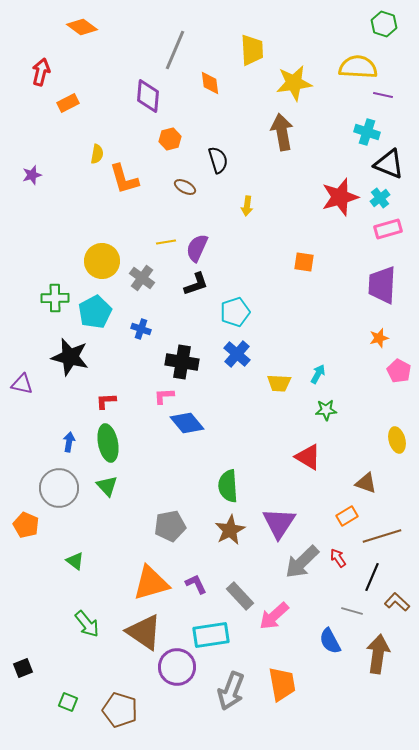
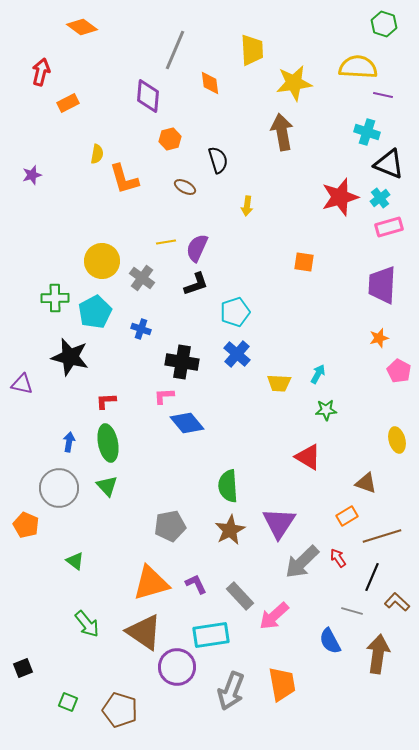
pink rectangle at (388, 229): moved 1 px right, 2 px up
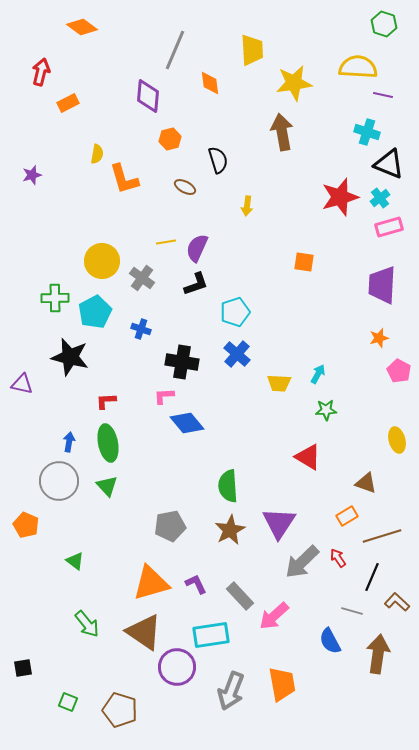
gray circle at (59, 488): moved 7 px up
black square at (23, 668): rotated 12 degrees clockwise
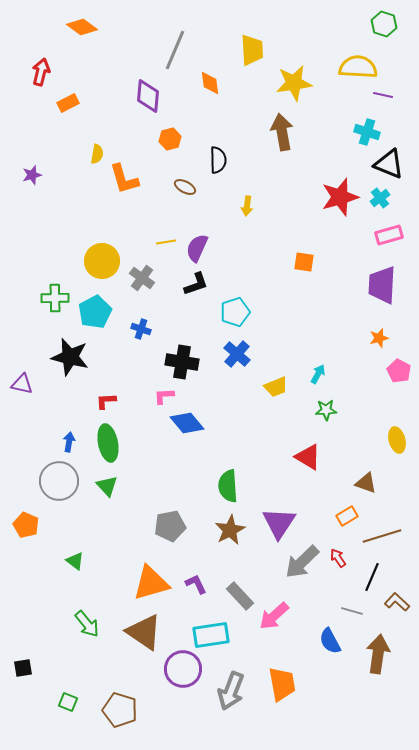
black semicircle at (218, 160): rotated 16 degrees clockwise
pink rectangle at (389, 227): moved 8 px down
yellow trapezoid at (279, 383): moved 3 px left, 4 px down; rotated 25 degrees counterclockwise
purple circle at (177, 667): moved 6 px right, 2 px down
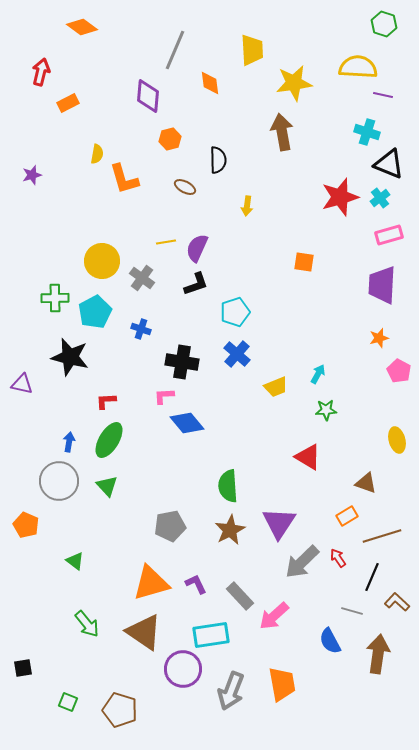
green ellipse at (108, 443): moved 1 px right, 3 px up; rotated 42 degrees clockwise
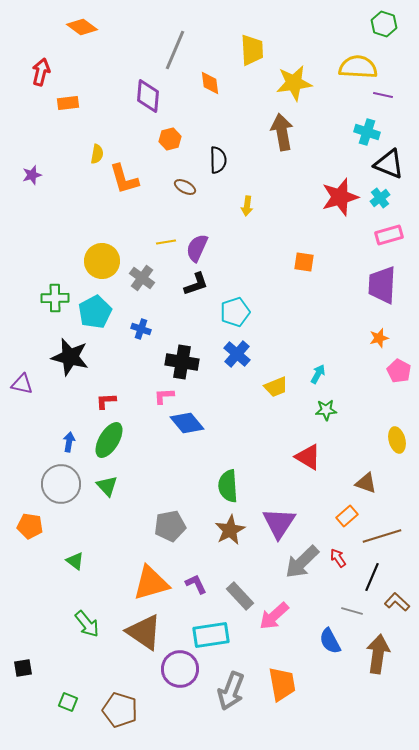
orange rectangle at (68, 103): rotated 20 degrees clockwise
gray circle at (59, 481): moved 2 px right, 3 px down
orange rectangle at (347, 516): rotated 10 degrees counterclockwise
orange pentagon at (26, 525): moved 4 px right, 1 px down; rotated 15 degrees counterclockwise
purple circle at (183, 669): moved 3 px left
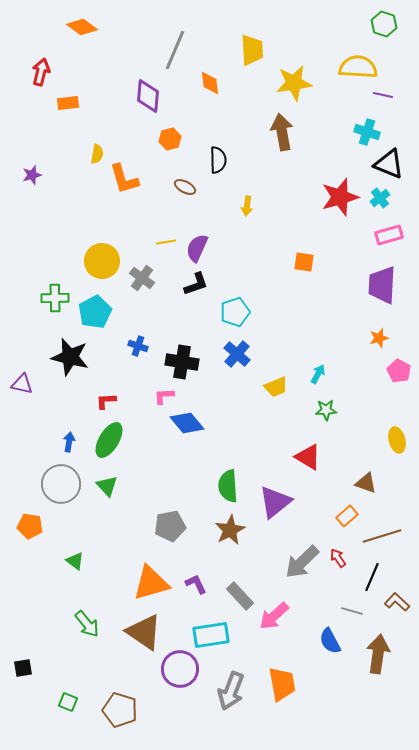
blue cross at (141, 329): moved 3 px left, 17 px down
purple triangle at (279, 523): moved 4 px left, 21 px up; rotated 18 degrees clockwise
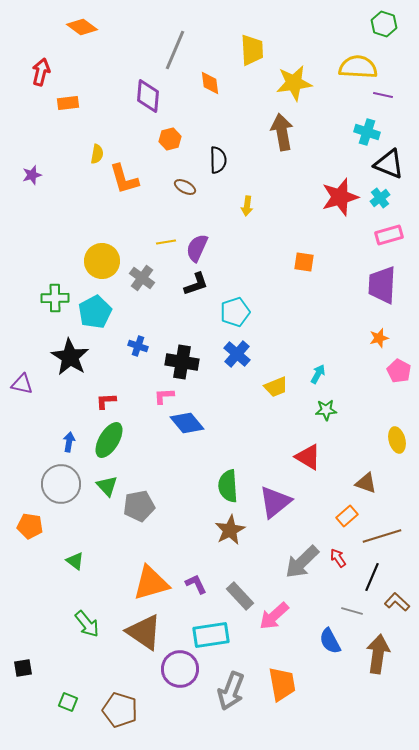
black star at (70, 357): rotated 18 degrees clockwise
gray pentagon at (170, 526): moved 31 px left, 20 px up
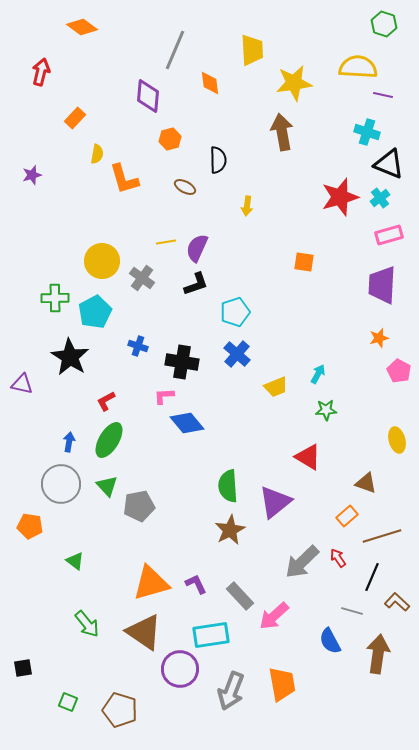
orange rectangle at (68, 103): moved 7 px right, 15 px down; rotated 40 degrees counterclockwise
red L-shape at (106, 401): rotated 25 degrees counterclockwise
